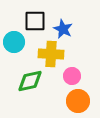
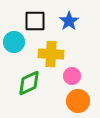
blue star: moved 6 px right, 8 px up; rotated 12 degrees clockwise
green diamond: moved 1 px left, 2 px down; rotated 12 degrees counterclockwise
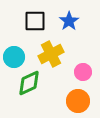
cyan circle: moved 15 px down
yellow cross: rotated 30 degrees counterclockwise
pink circle: moved 11 px right, 4 px up
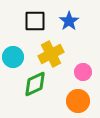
cyan circle: moved 1 px left
green diamond: moved 6 px right, 1 px down
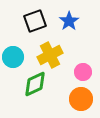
black square: rotated 20 degrees counterclockwise
yellow cross: moved 1 px left, 1 px down
orange circle: moved 3 px right, 2 px up
